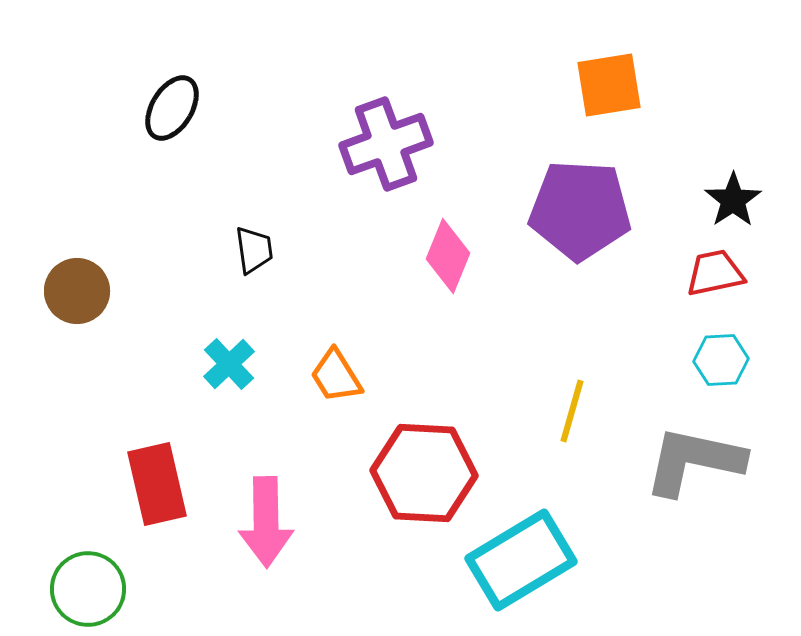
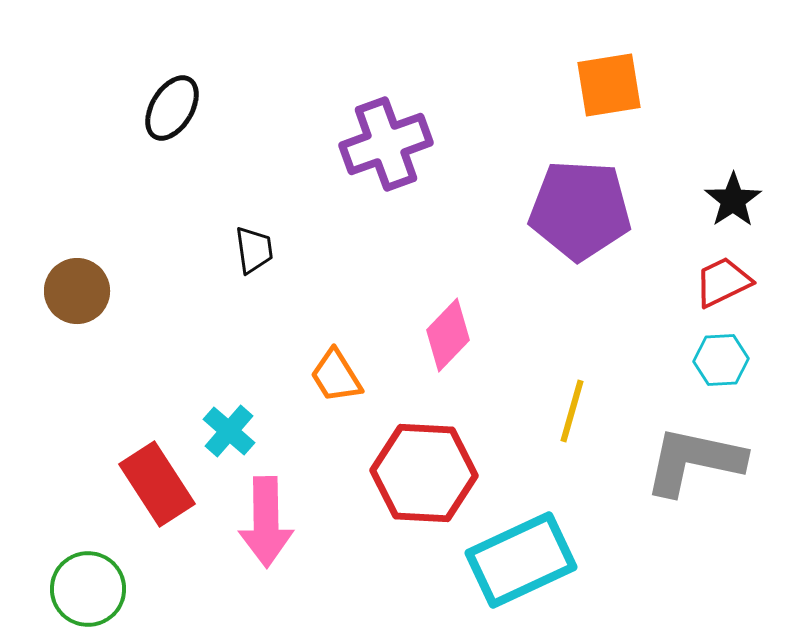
pink diamond: moved 79 px down; rotated 22 degrees clockwise
red trapezoid: moved 8 px right, 9 px down; rotated 14 degrees counterclockwise
cyan cross: moved 67 px down; rotated 6 degrees counterclockwise
red rectangle: rotated 20 degrees counterclockwise
cyan rectangle: rotated 6 degrees clockwise
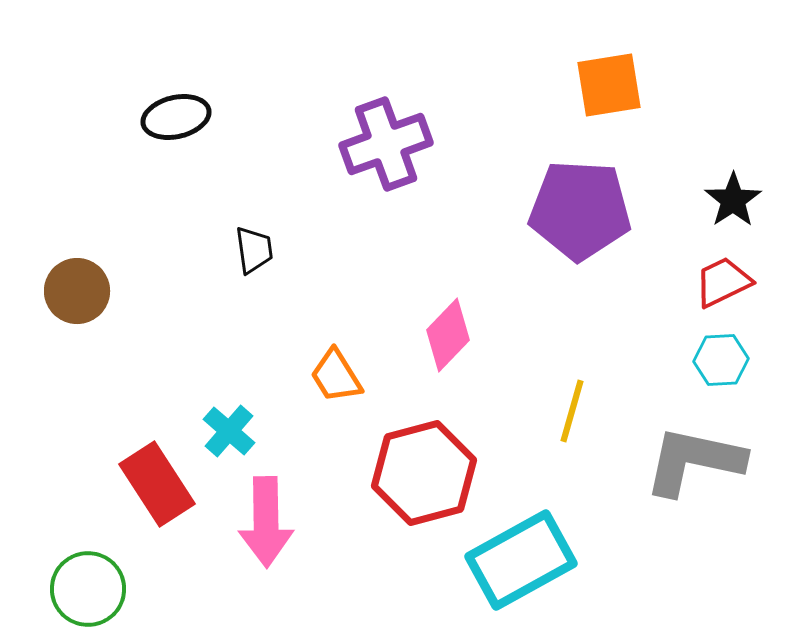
black ellipse: moved 4 px right, 9 px down; rotated 46 degrees clockwise
red hexagon: rotated 18 degrees counterclockwise
cyan rectangle: rotated 4 degrees counterclockwise
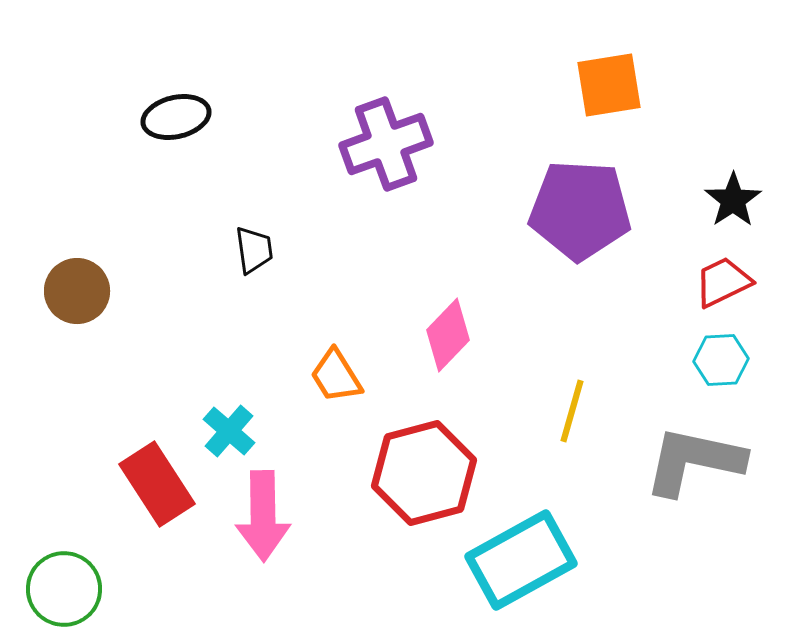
pink arrow: moved 3 px left, 6 px up
green circle: moved 24 px left
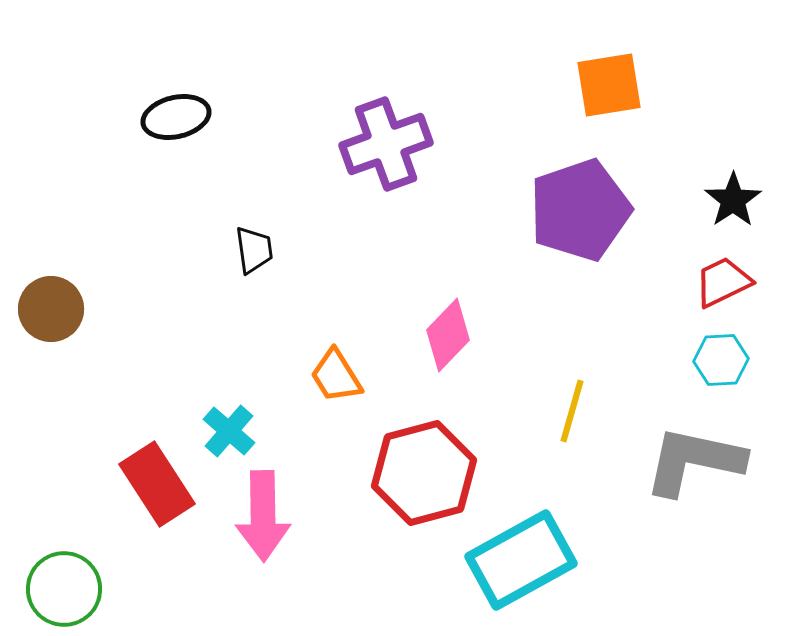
purple pentagon: rotated 22 degrees counterclockwise
brown circle: moved 26 px left, 18 px down
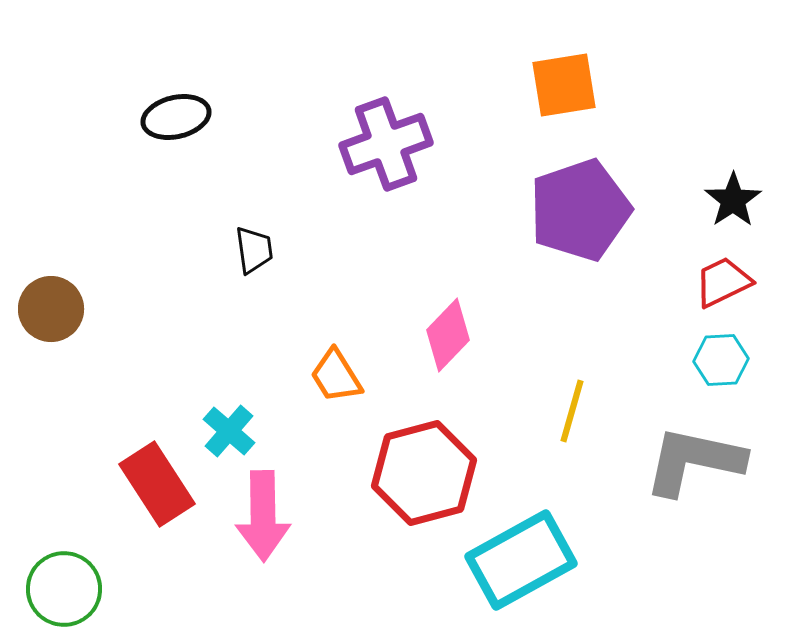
orange square: moved 45 px left
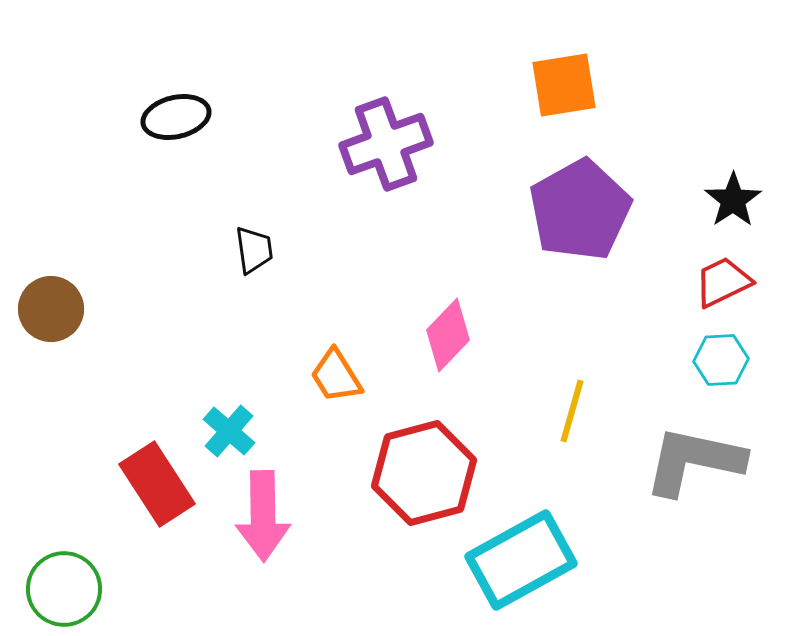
purple pentagon: rotated 10 degrees counterclockwise
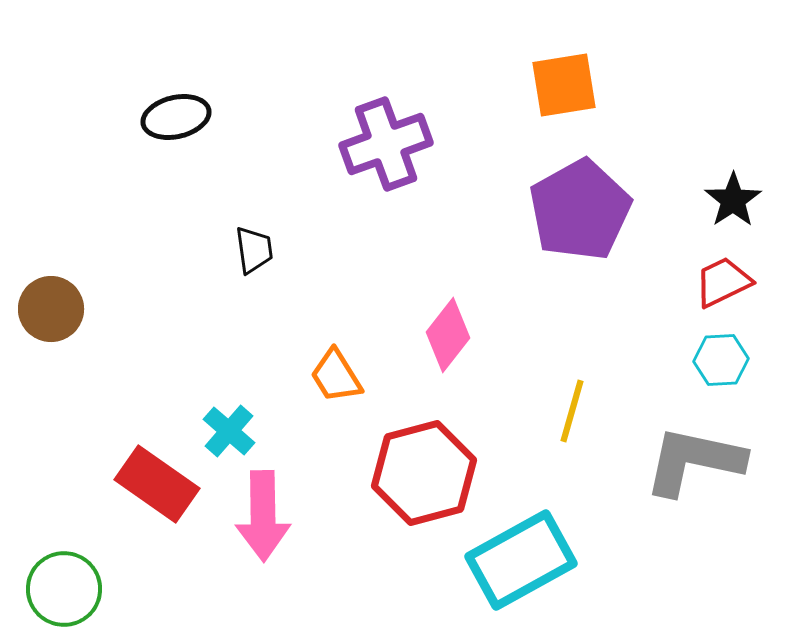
pink diamond: rotated 6 degrees counterclockwise
red rectangle: rotated 22 degrees counterclockwise
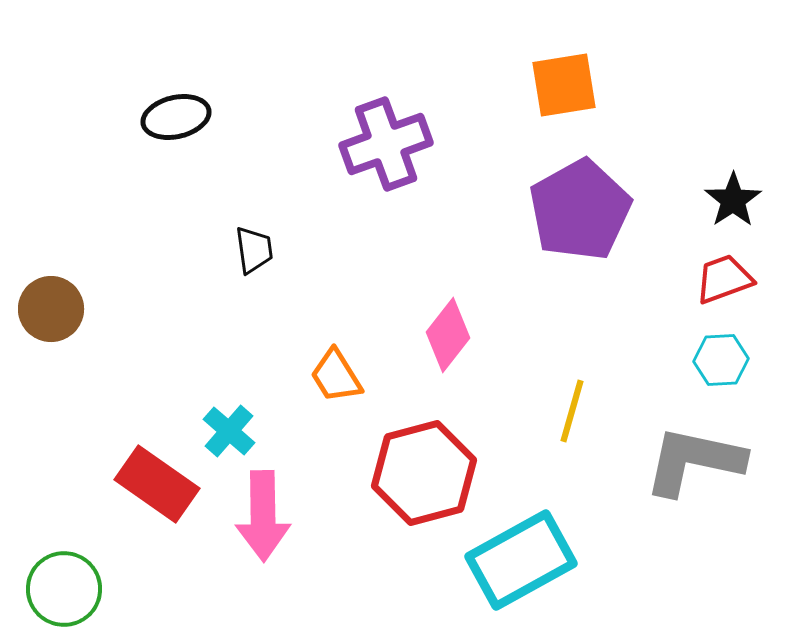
red trapezoid: moved 1 px right, 3 px up; rotated 6 degrees clockwise
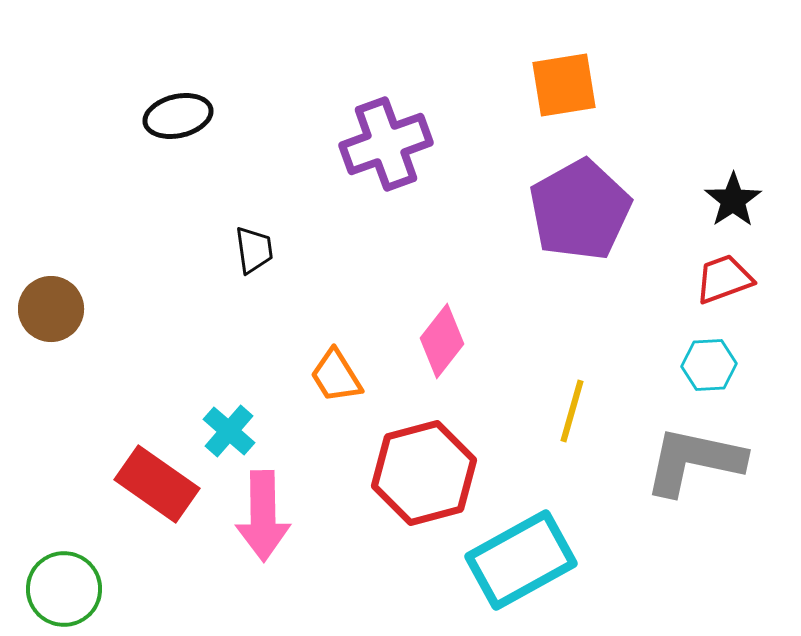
black ellipse: moved 2 px right, 1 px up
pink diamond: moved 6 px left, 6 px down
cyan hexagon: moved 12 px left, 5 px down
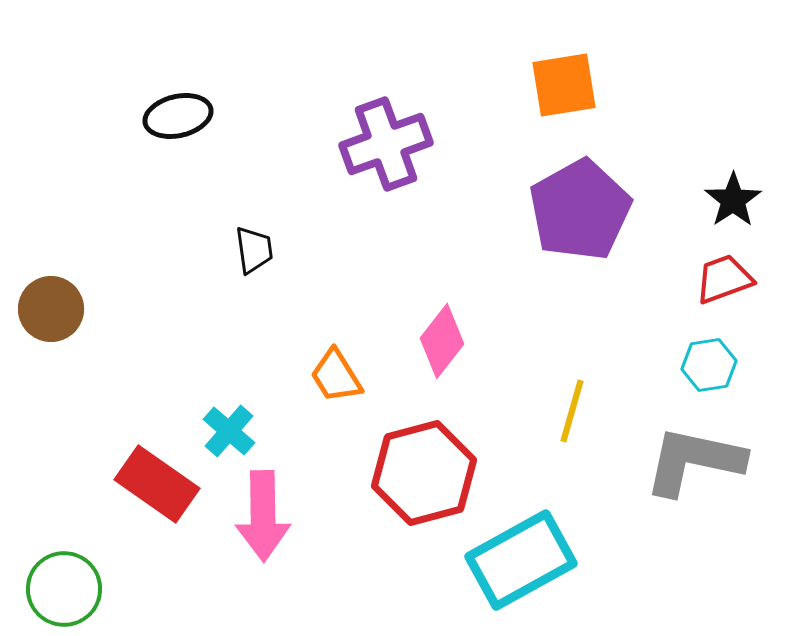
cyan hexagon: rotated 6 degrees counterclockwise
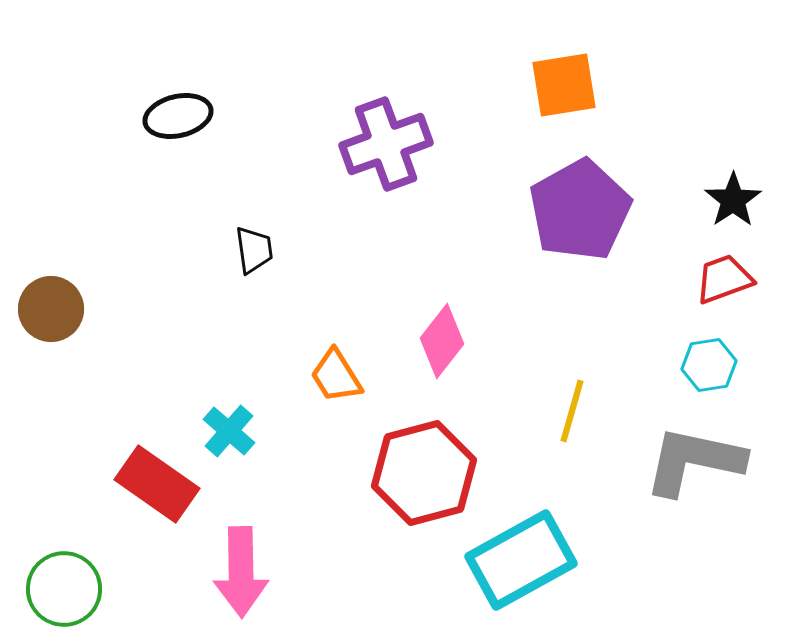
pink arrow: moved 22 px left, 56 px down
